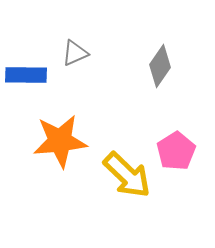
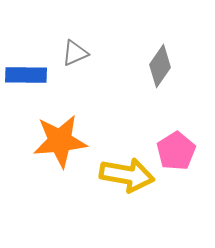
yellow arrow: rotated 34 degrees counterclockwise
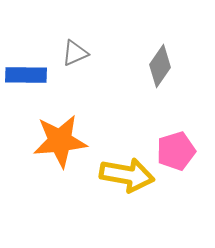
pink pentagon: rotated 15 degrees clockwise
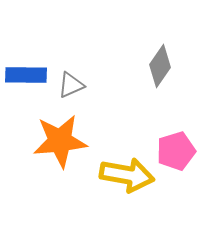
gray triangle: moved 4 px left, 32 px down
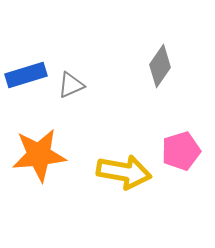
blue rectangle: rotated 18 degrees counterclockwise
orange star: moved 21 px left, 14 px down
pink pentagon: moved 5 px right
yellow arrow: moved 3 px left, 3 px up
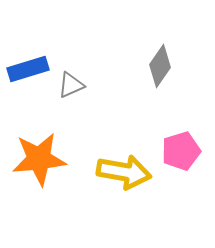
blue rectangle: moved 2 px right, 6 px up
orange star: moved 4 px down
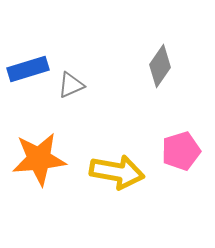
yellow arrow: moved 7 px left
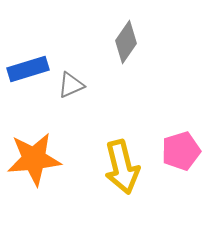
gray diamond: moved 34 px left, 24 px up
orange star: moved 5 px left
yellow arrow: moved 5 px right, 5 px up; rotated 66 degrees clockwise
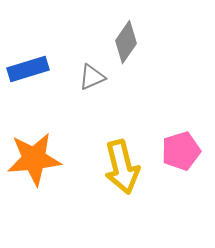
gray triangle: moved 21 px right, 8 px up
